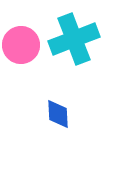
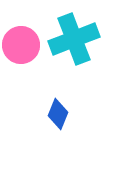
blue diamond: rotated 24 degrees clockwise
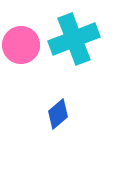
blue diamond: rotated 28 degrees clockwise
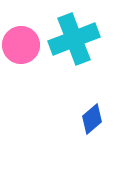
blue diamond: moved 34 px right, 5 px down
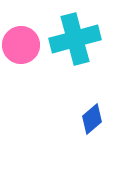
cyan cross: moved 1 px right; rotated 6 degrees clockwise
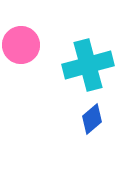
cyan cross: moved 13 px right, 26 px down
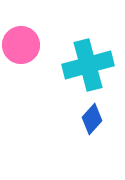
blue diamond: rotated 8 degrees counterclockwise
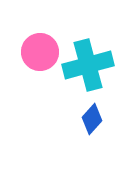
pink circle: moved 19 px right, 7 px down
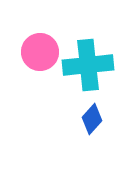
cyan cross: rotated 9 degrees clockwise
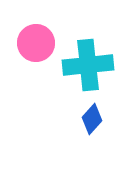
pink circle: moved 4 px left, 9 px up
